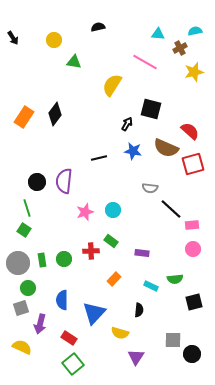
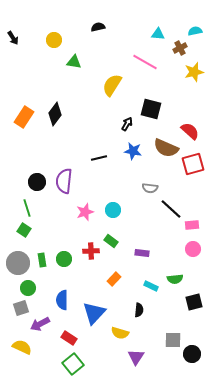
purple arrow at (40, 324): rotated 48 degrees clockwise
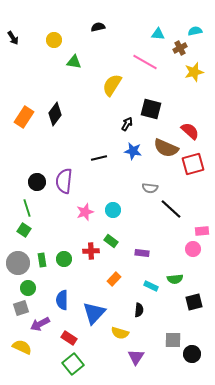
pink rectangle at (192, 225): moved 10 px right, 6 px down
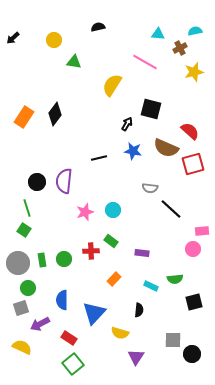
black arrow at (13, 38): rotated 80 degrees clockwise
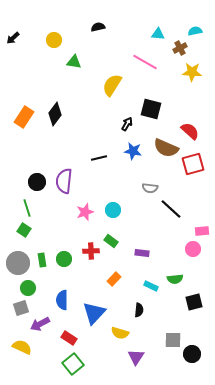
yellow star at (194, 72): moved 2 px left; rotated 18 degrees clockwise
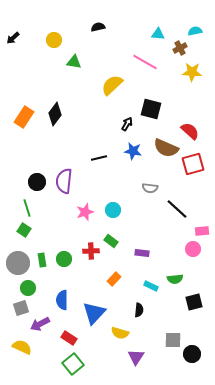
yellow semicircle at (112, 85): rotated 15 degrees clockwise
black line at (171, 209): moved 6 px right
